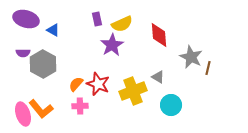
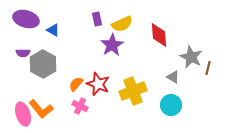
gray triangle: moved 15 px right
pink cross: rotated 28 degrees clockwise
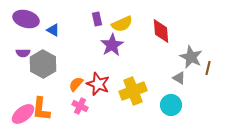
red diamond: moved 2 px right, 4 px up
gray triangle: moved 6 px right, 1 px down
orange L-shape: rotated 45 degrees clockwise
pink ellipse: rotated 70 degrees clockwise
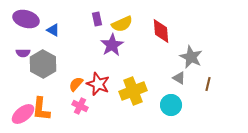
brown line: moved 16 px down
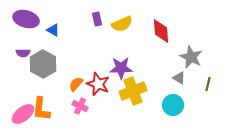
purple star: moved 9 px right, 23 px down; rotated 30 degrees clockwise
cyan circle: moved 2 px right
